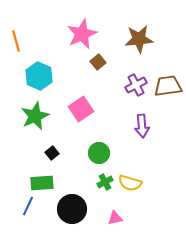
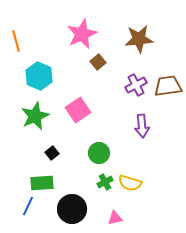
pink square: moved 3 px left, 1 px down
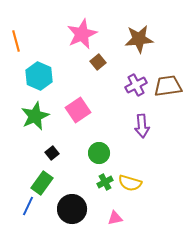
green rectangle: rotated 50 degrees counterclockwise
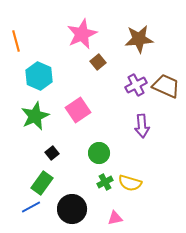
brown trapezoid: moved 2 px left; rotated 32 degrees clockwise
blue line: moved 3 px right, 1 px down; rotated 36 degrees clockwise
